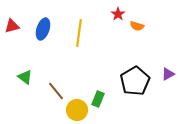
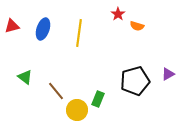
black pentagon: rotated 16 degrees clockwise
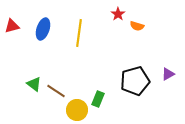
green triangle: moved 9 px right, 7 px down
brown line: rotated 18 degrees counterclockwise
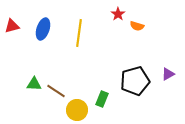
green triangle: rotated 35 degrees counterclockwise
green rectangle: moved 4 px right
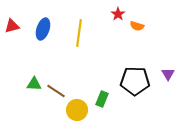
purple triangle: rotated 32 degrees counterclockwise
black pentagon: rotated 16 degrees clockwise
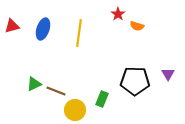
green triangle: rotated 28 degrees counterclockwise
brown line: rotated 12 degrees counterclockwise
yellow circle: moved 2 px left
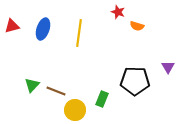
red star: moved 2 px up; rotated 16 degrees counterclockwise
purple triangle: moved 7 px up
green triangle: moved 2 px left, 1 px down; rotated 21 degrees counterclockwise
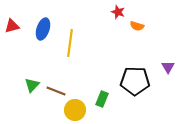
yellow line: moved 9 px left, 10 px down
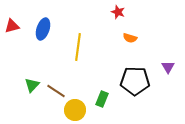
orange semicircle: moved 7 px left, 12 px down
yellow line: moved 8 px right, 4 px down
brown line: rotated 12 degrees clockwise
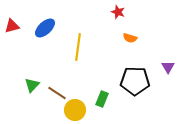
blue ellipse: moved 2 px right, 1 px up; rotated 30 degrees clockwise
brown line: moved 1 px right, 2 px down
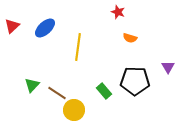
red triangle: rotated 28 degrees counterclockwise
green rectangle: moved 2 px right, 8 px up; rotated 63 degrees counterclockwise
yellow circle: moved 1 px left
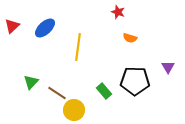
green triangle: moved 1 px left, 3 px up
